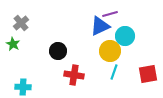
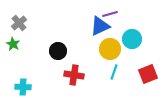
gray cross: moved 2 px left
cyan circle: moved 7 px right, 3 px down
yellow circle: moved 2 px up
red square: rotated 12 degrees counterclockwise
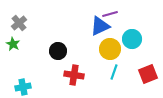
cyan cross: rotated 14 degrees counterclockwise
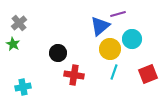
purple line: moved 8 px right
blue triangle: rotated 15 degrees counterclockwise
black circle: moved 2 px down
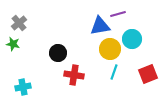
blue triangle: rotated 30 degrees clockwise
green star: rotated 16 degrees counterclockwise
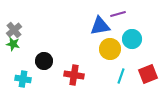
gray cross: moved 5 px left, 7 px down
black circle: moved 14 px left, 8 px down
cyan line: moved 7 px right, 4 px down
cyan cross: moved 8 px up; rotated 21 degrees clockwise
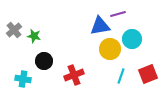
green star: moved 21 px right, 8 px up
red cross: rotated 30 degrees counterclockwise
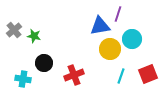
purple line: rotated 56 degrees counterclockwise
black circle: moved 2 px down
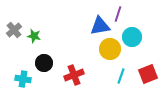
cyan circle: moved 2 px up
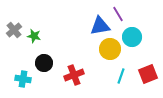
purple line: rotated 49 degrees counterclockwise
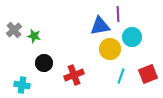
purple line: rotated 28 degrees clockwise
cyan cross: moved 1 px left, 6 px down
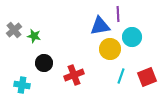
red square: moved 1 px left, 3 px down
